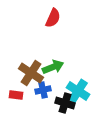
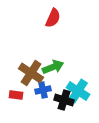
black cross: moved 1 px left, 3 px up
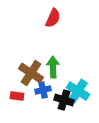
green arrow: rotated 70 degrees counterclockwise
red rectangle: moved 1 px right, 1 px down
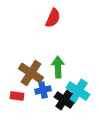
green arrow: moved 5 px right
black cross: rotated 18 degrees clockwise
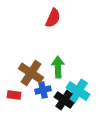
red rectangle: moved 3 px left, 1 px up
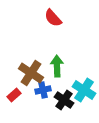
red semicircle: rotated 114 degrees clockwise
green arrow: moved 1 px left, 1 px up
cyan cross: moved 6 px right, 1 px up
red rectangle: rotated 48 degrees counterclockwise
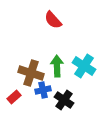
red semicircle: moved 2 px down
brown cross: rotated 15 degrees counterclockwise
cyan cross: moved 24 px up
red rectangle: moved 2 px down
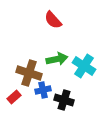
green arrow: moved 7 px up; rotated 80 degrees clockwise
brown cross: moved 2 px left
black cross: rotated 18 degrees counterclockwise
